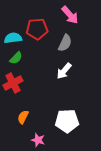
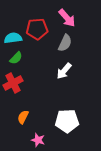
pink arrow: moved 3 px left, 3 px down
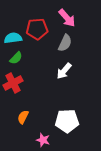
pink star: moved 5 px right
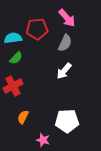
red cross: moved 3 px down
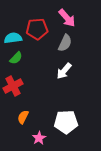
white pentagon: moved 1 px left, 1 px down
pink star: moved 4 px left, 2 px up; rotated 24 degrees clockwise
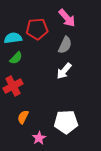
gray semicircle: moved 2 px down
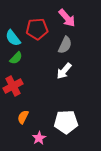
cyan semicircle: rotated 120 degrees counterclockwise
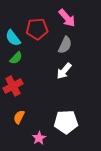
orange semicircle: moved 4 px left
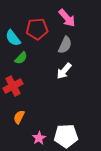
green semicircle: moved 5 px right
white pentagon: moved 14 px down
